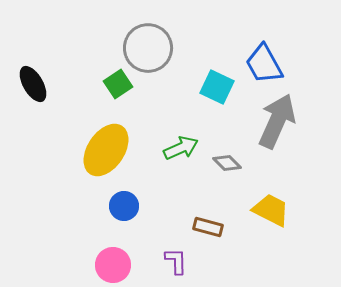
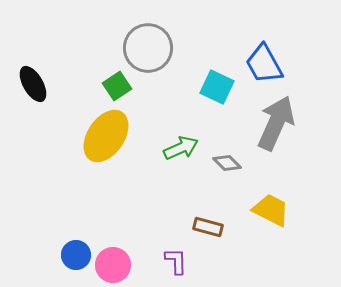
green square: moved 1 px left, 2 px down
gray arrow: moved 1 px left, 2 px down
yellow ellipse: moved 14 px up
blue circle: moved 48 px left, 49 px down
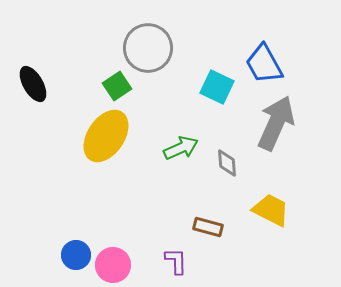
gray diamond: rotated 40 degrees clockwise
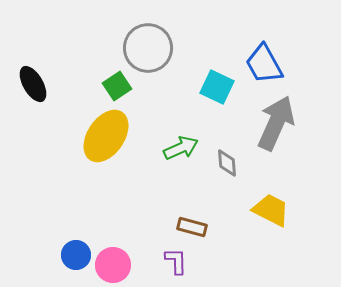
brown rectangle: moved 16 px left
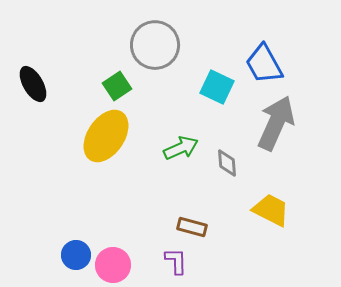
gray circle: moved 7 px right, 3 px up
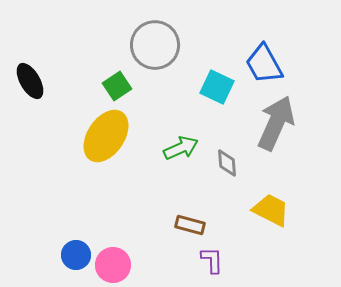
black ellipse: moved 3 px left, 3 px up
brown rectangle: moved 2 px left, 2 px up
purple L-shape: moved 36 px right, 1 px up
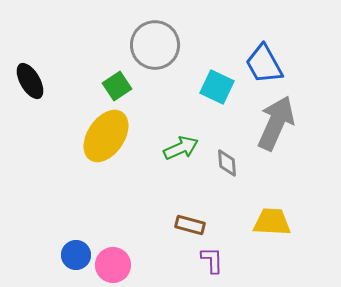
yellow trapezoid: moved 1 px right, 12 px down; rotated 24 degrees counterclockwise
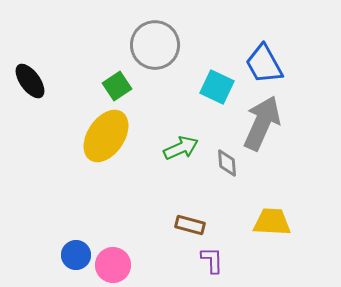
black ellipse: rotated 6 degrees counterclockwise
gray arrow: moved 14 px left
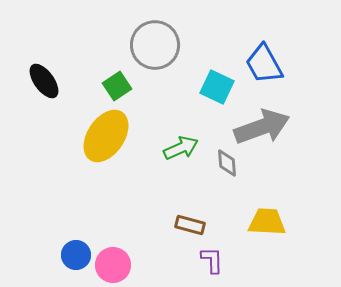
black ellipse: moved 14 px right
gray arrow: moved 4 px down; rotated 46 degrees clockwise
yellow trapezoid: moved 5 px left
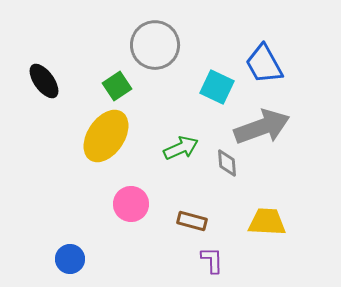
brown rectangle: moved 2 px right, 4 px up
blue circle: moved 6 px left, 4 px down
pink circle: moved 18 px right, 61 px up
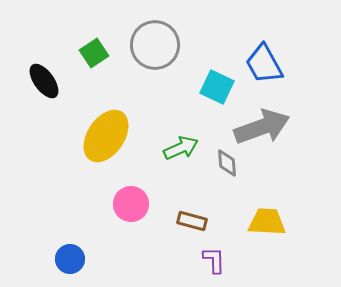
green square: moved 23 px left, 33 px up
purple L-shape: moved 2 px right
